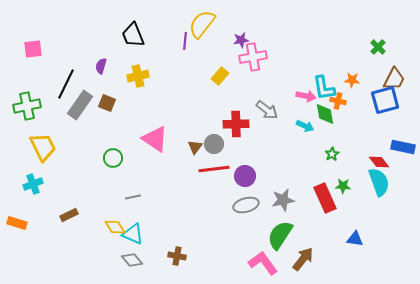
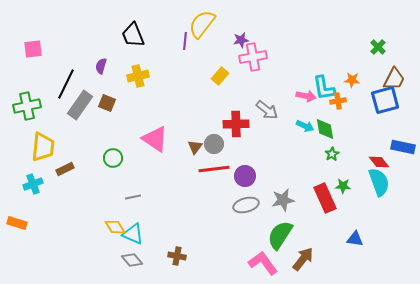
orange cross at (338, 101): rotated 21 degrees counterclockwise
green diamond at (325, 114): moved 15 px down
yellow trapezoid at (43, 147): rotated 32 degrees clockwise
brown rectangle at (69, 215): moved 4 px left, 46 px up
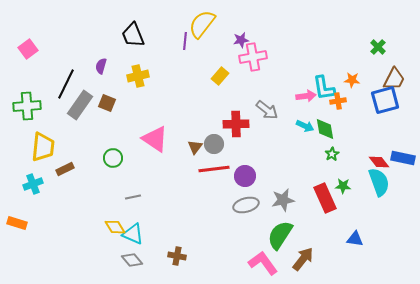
pink square at (33, 49): moved 5 px left; rotated 30 degrees counterclockwise
pink arrow at (306, 96): rotated 18 degrees counterclockwise
green cross at (27, 106): rotated 8 degrees clockwise
blue rectangle at (403, 147): moved 11 px down
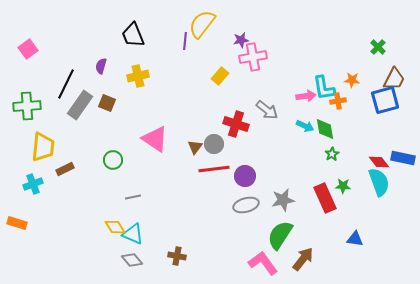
red cross at (236, 124): rotated 20 degrees clockwise
green circle at (113, 158): moved 2 px down
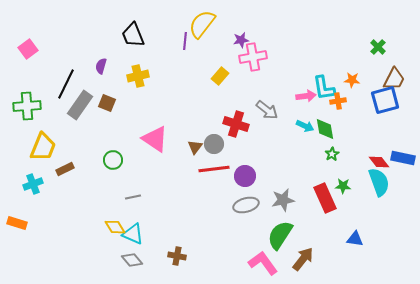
yellow trapezoid at (43, 147): rotated 16 degrees clockwise
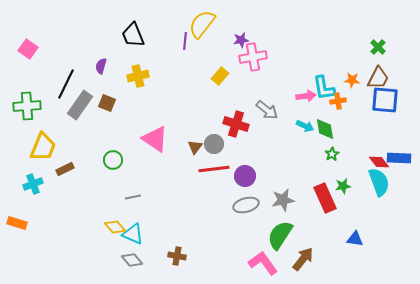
pink square at (28, 49): rotated 18 degrees counterclockwise
brown trapezoid at (394, 79): moved 16 px left, 1 px up
blue square at (385, 100): rotated 20 degrees clockwise
blue rectangle at (403, 158): moved 4 px left; rotated 10 degrees counterclockwise
green star at (343, 186): rotated 14 degrees counterclockwise
yellow diamond at (115, 227): rotated 10 degrees counterclockwise
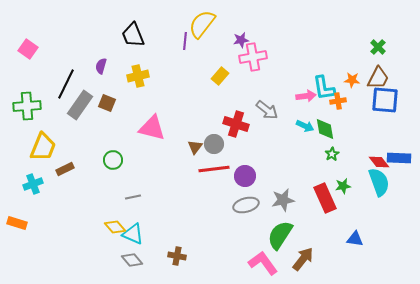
pink triangle at (155, 139): moved 3 px left, 11 px up; rotated 20 degrees counterclockwise
